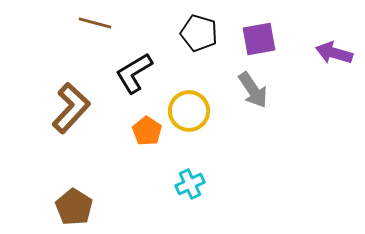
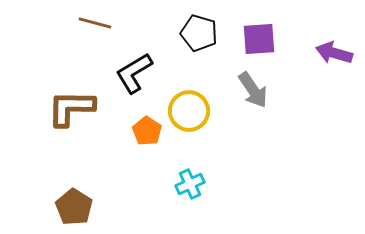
purple square: rotated 6 degrees clockwise
brown L-shape: rotated 132 degrees counterclockwise
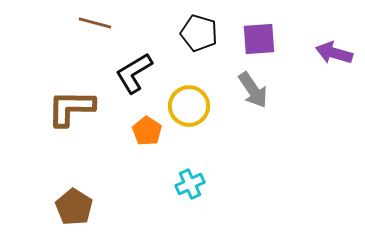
yellow circle: moved 5 px up
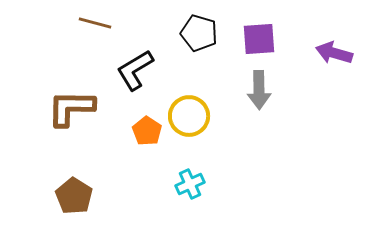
black L-shape: moved 1 px right, 3 px up
gray arrow: moved 6 px right; rotated 33 degrees clockwise
yellow circle: moved 10 px down
brown pentagon: moved 11 px up
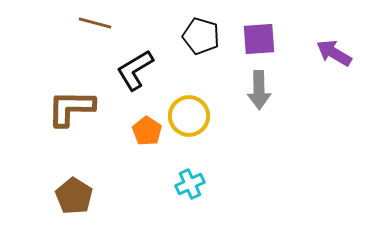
black pentagon: moved 2 px right, 3 px down
purple arrow: rotated 15 degrees clockwise
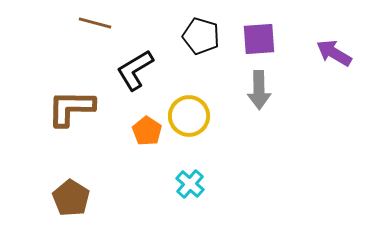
cyan cross: rotated 24 degrees counterclockwise
brown pentagon: moved 3 px left, 2 px down
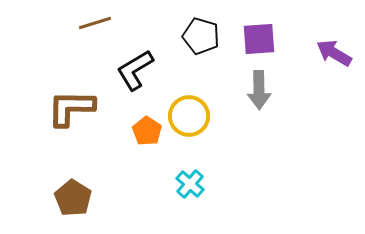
brown line: rotated 32 degrees counterclockwise
brown pentagon: moved 2 px right
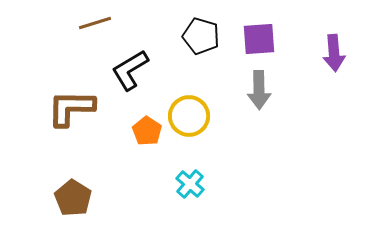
purple arrow: rotated 126 degrees counterclockwise
black L-shape: moved 5 px left
